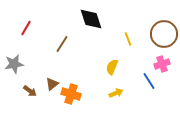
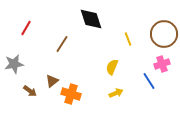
brown triangle: moved 3 px up
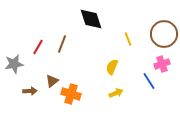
red line: moved 12 px right, 19 px down
brown line: rotated 12 degrees counterclockwise
brown arrow: rotated 40 degrees counterclockwise
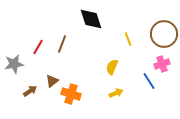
brown arrow: rotated 32 degrees counterclockwise
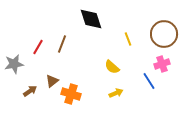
yellow semicircle: rotated 70 degrees counterclockwise
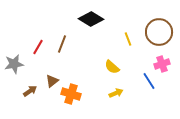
black diamond: rotated 40 degrees counterclockwise
brown circle: moved 5 px left, 2 px up
